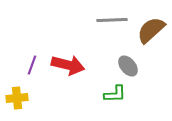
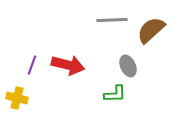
gray ellipse: rotated 15 degrees clockwise
yellow cross: rotated 20 degrees clockwise
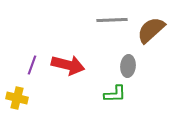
gray ellipse: rotated 30 degrees clockwise
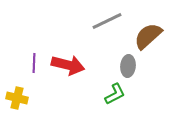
gray line: moved 5 px left, 1 px down; rotated 24 degrees counterclockwise
brown semicircle: moved 3 px left, 6 px down
purple line: moved 2 px right, 2 px up; rotated 18 degrees counterclockwise
green L-shape: rotated 25 degrees counterclockwise
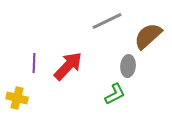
red arrow: moved 1 px down; rotated 60 degrees counterclockwise
